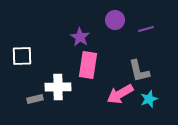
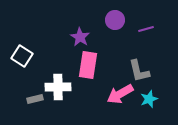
white square: rotated 35 degrees clockwise
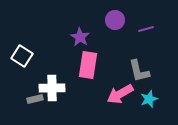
white cross: moved 6 px left, 1 px down
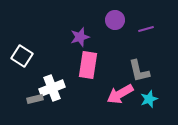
purple star: rotated 24 degrees clockwise
white cross: rotated 20 degrees counterclockwise
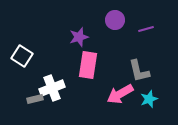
purple star: moved 1 px left
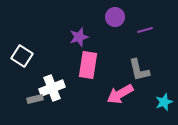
purple circle: moved 3 px up
purple line: moved 1 px left, 1 px down
gray L-shape: moved 1 px up
cyan star: moved 15 px right, 3 px down
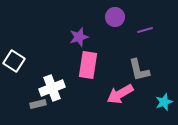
white square: moved 8 px left, 5 px down
gray rectangle: moved 3 px right, 5 px down
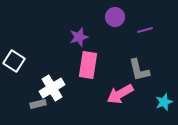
white cross: rotated 10 degrees counterclockwise
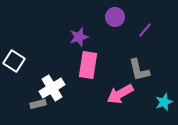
purple line: rotated 35 degrees counterclockwise
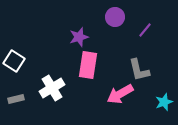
gray rectangle: moved 22 px left, 5 px up
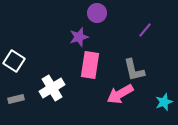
purple circle: moved 18 px left, 4 px up
pink rectangle: moved 2 px right
gray L-shape: moved 5 px left
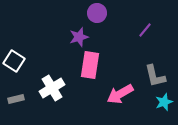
gray L-shape: moved 21 px right, 6 px down
